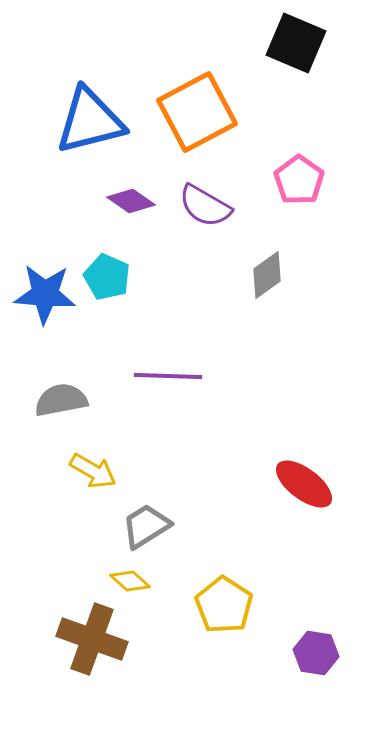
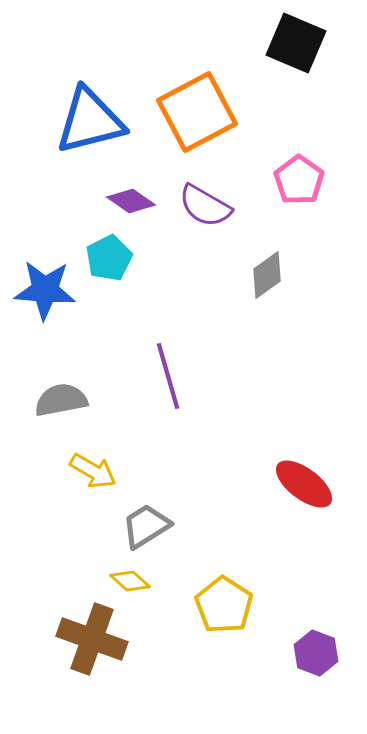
cyan pentagon: moved 2 px right, 19 px up; rotated 21 degrees clockwise
blue star: moved 4 px up
purple line: rotated 72 degrees clockwise
purple hexagon: rotated 12 degrees clockwise
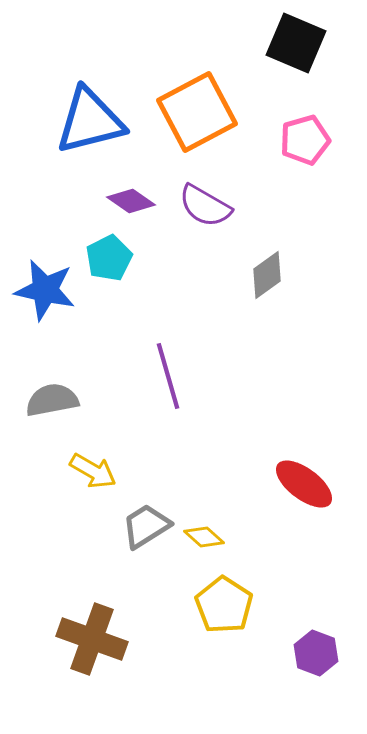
pink pentagon: moved 6 px right, 40 px up; rotated 21 degrees clockwise
blue star: rotated 8 degrees clockwise
gray semicircle: moved 9 px left
yellow diamond: moved 74 px right, 44 px up
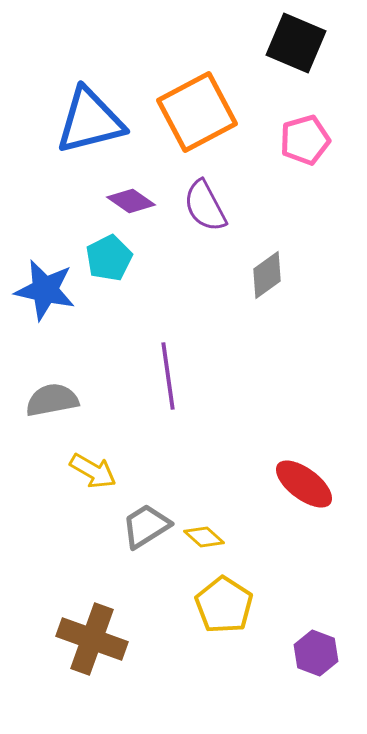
purple semicircle: rotated 32 degrees clockwise
purple line: rotated 8 degrees clockwise
